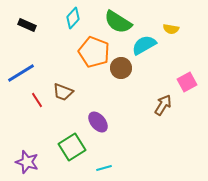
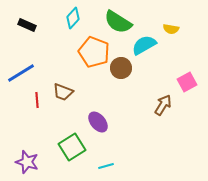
red line: rotated 28 degrees clockwise
cyan line: moved 2 px right, 2 px up
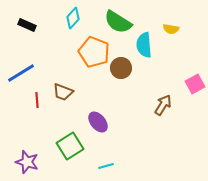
cyan semicircle: rotated 65 degrees counterclockwise
pink square: moved 8 px right, 2 px down
green square: moved 2 px left, 1 px up
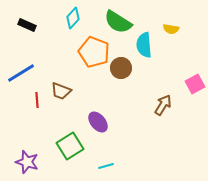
brown trapezoid: moved 2 px left, 1 px up
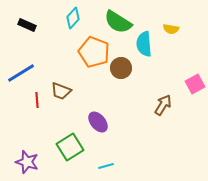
cyan semicircle: moved 1 px up
green square: moved 1 px down
